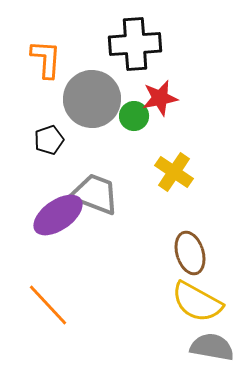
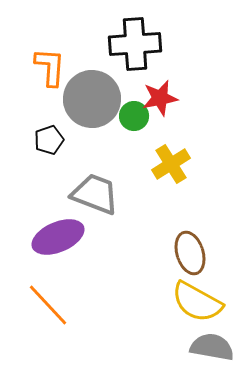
orange L-shape: moved 4 px right, 8 px down
yellow cross: moved 3 px left, 8 px up; rotated 24 degrees clockwise
purple ellipse: moved 22 px down; rotated 12 degrees clockwise
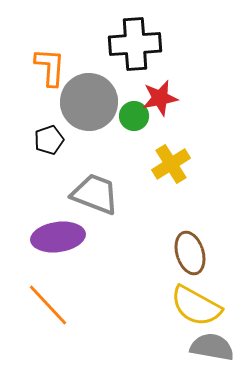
gray circle: moved 3 px left, 3 px down
purple ellipse: rotated 15 degrees clockwise
yellow semicircle: moved 1 px left, 4 px down
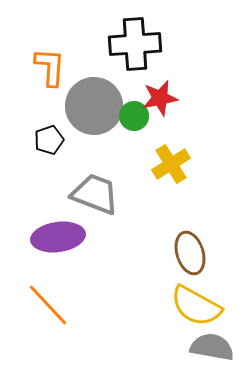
gray circle: moved 5 px right, 4 px down
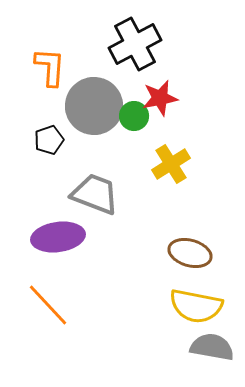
black cross: rotated 24 degrees counterclockwise
brown ellipse: rotated 57 degrees counterclockwise
yellow semicircle: rotated 18 degrees counterclockwise
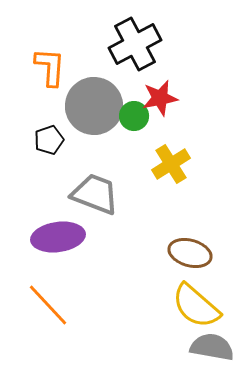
yellow semicircle: rotated 30 degrees clockwise
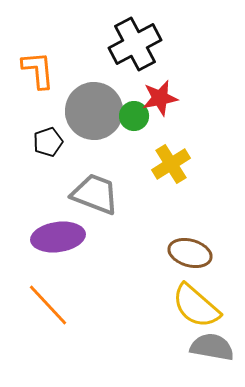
orange L-shape: moved 12 px left, 3 px down; rotated 9 degrees counterclockwise
gray circle: moved 5 px down
black pentagon: moved 1 px left, 2 px down
